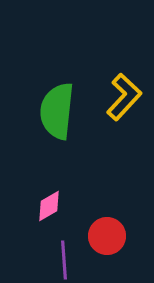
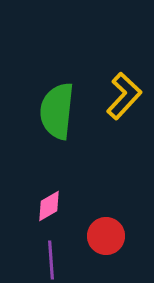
yellow L-shape: moved 1 px up
red circle: moved 1 px left
purple line: moved 13 px left
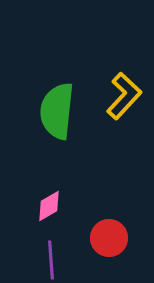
red circle: moved 3 px right, 2 px down
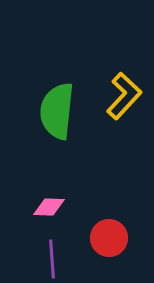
pink diamond: moved 1 px down; rotated 32 degrees clockwise
purple line: moved 1 px right, 1 px up
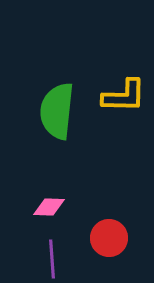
yellow L-shape: rotated 48 degrees clockwise
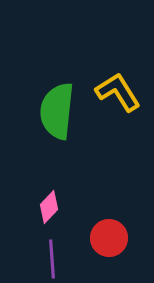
yellow L-shape: moved 6 px left, 4 px up; rotated 123 degrees counterclockwise
pink diamond: rotated 48 degrees counterclockwise
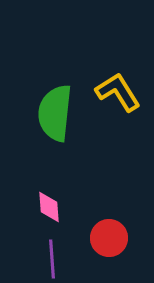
green semicircle: moved 2 px left, 2 px down
pink diamond: rotated 48 degrees counterclockwise
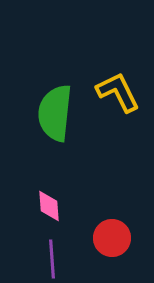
yellow L-shape: rotated 6 degrees clockwise
pink diamond: moved 1 px up
red circle: moved 3 px right
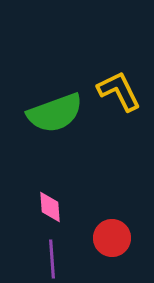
yellow L-shape: moved 1 px right, 1 px up
green semicircle: rotated 116 degrees counterclockwise
pink diamond: moved 1 px right, 1 px down
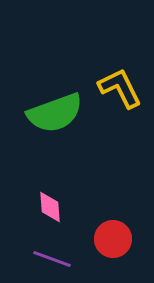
yellow L-shape: moved 1 px right, 3 px up
red circle: moved 1 px right, 1 px down
purple line: rotated 66 degrees counterclockwise
